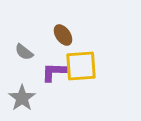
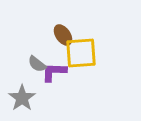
gray semicircle: moved 13 px right, 12 px down
yellow square: moved 13 px up
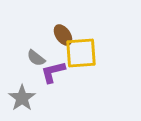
gray semicircle: moved 1 px left, 6 px up
purple L-shape: moved 1 px left; rotated 16 degrees counterclockwise
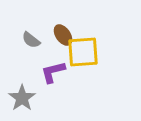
yellow square: moved 2 px right, 1 px up
gray semicircle: moved 5 px left, 18 px up
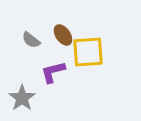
yellow square: moved 5 px right
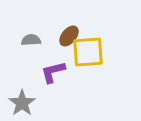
brown ellipse: moved 6 px right, 1 px down; rotated 75 degrees clockwise
gray semicircle: rotated 138 degrees clockwise
gray star: moved 5 px down
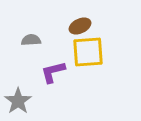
brown ellipse: moved 11 px right, 10 px up; rotated 25 degrees clockwise
gray star: moved 4 px left, 2 px up
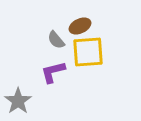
gray semicircle: moved 25 px right; rotated 126 degrees counterclockwise
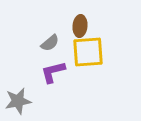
brown ellipse: rotated 60 degrees counterclockwise
gray semicircle: moved 6 px left, 3 px down; rotated 90 degrees counterclockwise
gray star: rotated 24 degrees clockwise
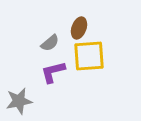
brown ellipse: moved 1 px left, 2 px down; rotated 15 degrees clockwise
yellow square: moved 1 px right, 4 px down
gray star: moved 1 px right
